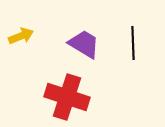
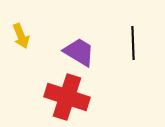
yellow arrow: rotated 90 degrees clockwise
purple trapezoid: moved 5 px left, 8 px down
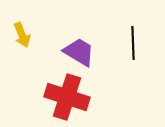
yellow arrow: moved 1 px right, 1 px up
